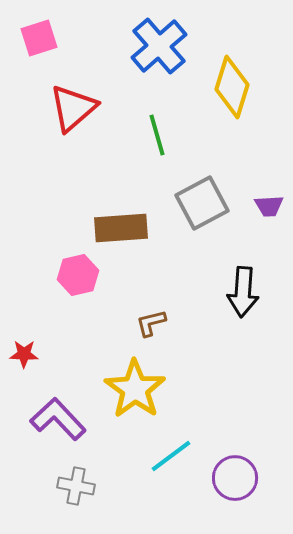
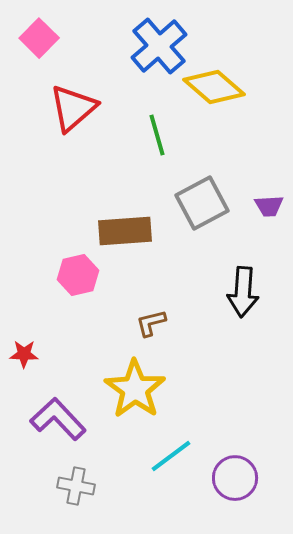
pink square: rotated 27 degrees counterclockwise
yellow diamond: moved 18 px left; rotated 66 degrees counterclockwise
brown rectangle: moved 4 px right, 3 px down
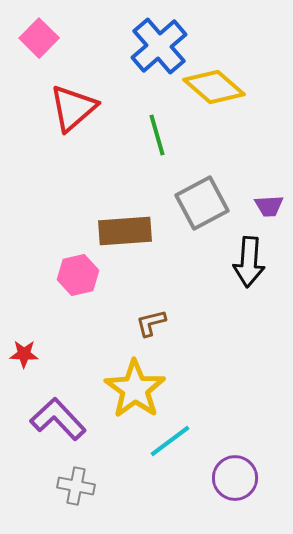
black arrow: moved 6 px right, 30 px up
cyan line: moved 1 px left, 15 px up
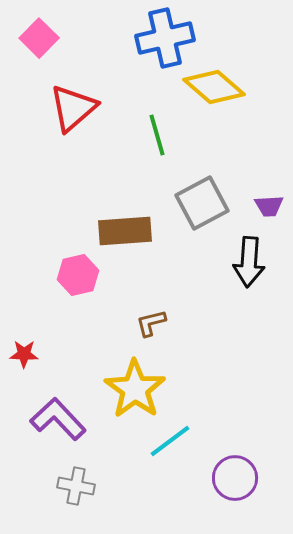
blue cross: moved 6 px right, 8 px up; rotated 28 degrees clockwise
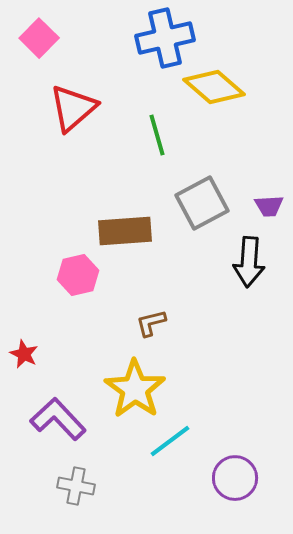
red star: rotated 24 degrees clockwise
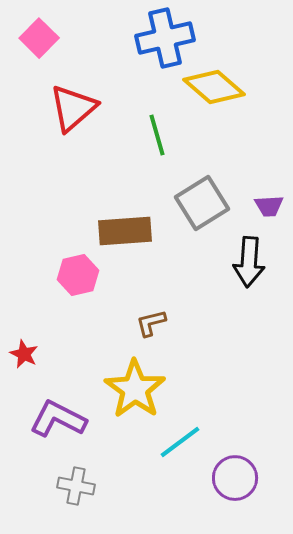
gray square: rotated 4 degrees counterclockwise
purple L-shape: rotated 20 degrees counterclockwise
cyan line: moved 10 px right, 1 px down
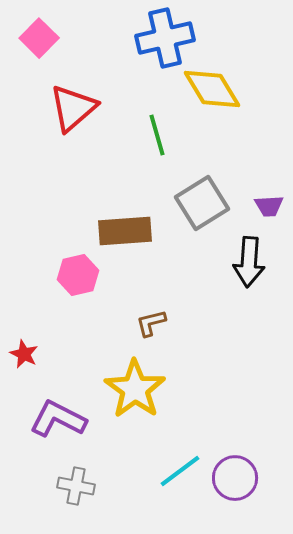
yellow diamond: moved 2 px left, 2 px down; rotated 18 degrees clockwise
cyan line: moved 29 px down
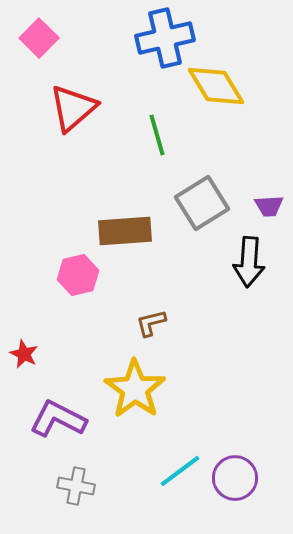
yellow diamond: moved 4 px right, 3 px up
